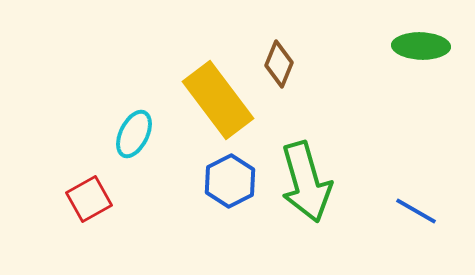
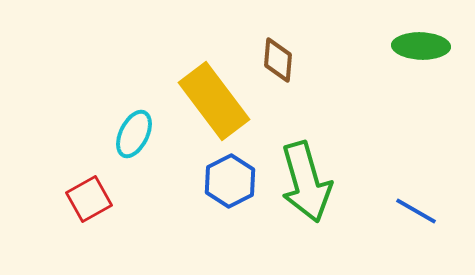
brown diamond: moved 1 px left, 4 px up; rotated 18 degrees counterclockwise
yellow rectangle: moved 4 px left, 1 px down
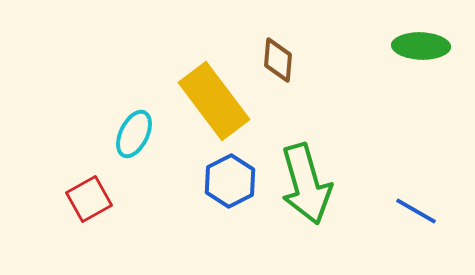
green arrow: moved 2 px down
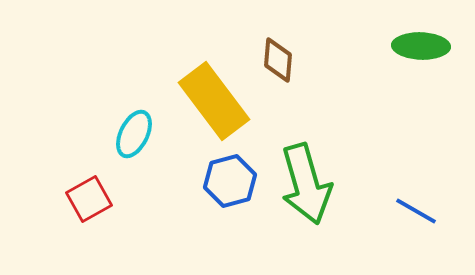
blue hexagon: rotated 12 degrees clockwise
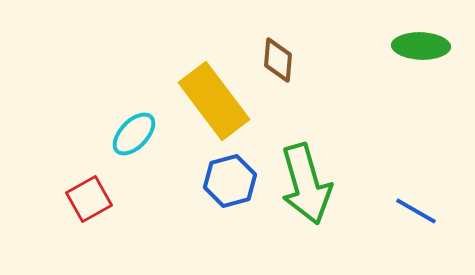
cyan ellipse: rotated 18 degrees clockwise
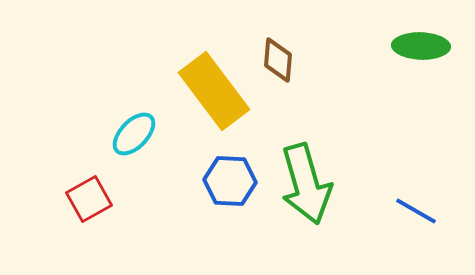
yellow rectangle: moved 10 px up
blue hexagon: rotated 18 degrees clockwise
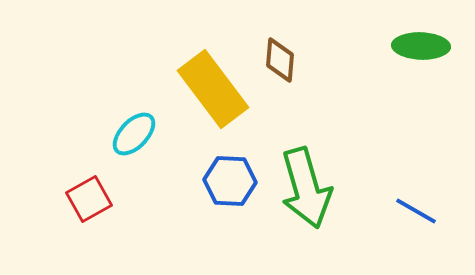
brown diamond: moved 2 px right
yellow rectangle: moved 1 px left, 2 px up
green arrow: moved 4 px down
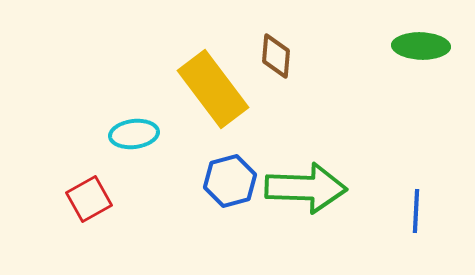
brown diamond: moved 4 px left, 4 px up
cyan ellipse: rotated 39 degrees clockwise
blue hexagon: rotated 18 degrees counterclockwise
green arrow: rotated 72 degrees counterclockwise
blue line: rotated 63 degrees clockwise
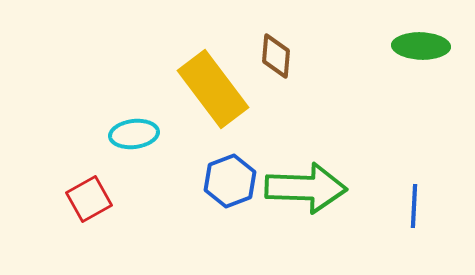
blue hexagon: rotated 6 degrees counterclockwise
blue line: moved 2 px left, 5 px up
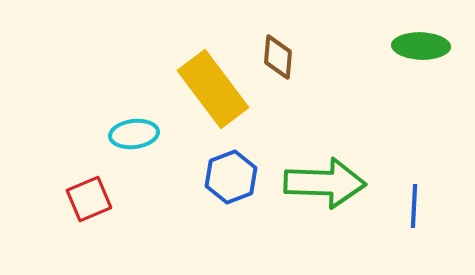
brown diamond: moved 2 px right, 1 px down
blue hexagon: moved 1 px right, 4 px up
green arrow: moved 19 px right, 5 px up
red square: rotated 6 degrees clockwise
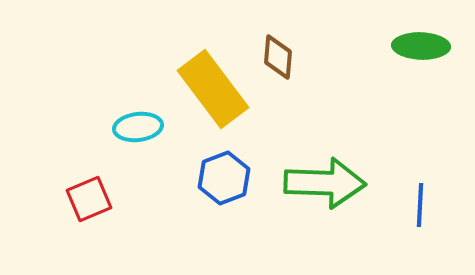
cyan ellipse: moved 4 px right, 7 px up
blue hexagon: moved 7 px left, 1 px down
blue line: moved 6 px right, 1 px up
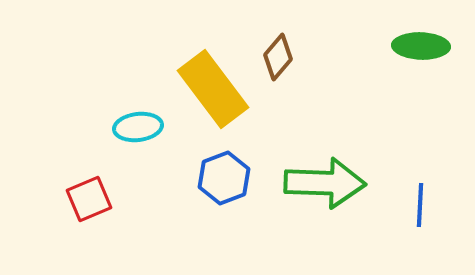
brown diamond: rotated 36 degrees clockwise
